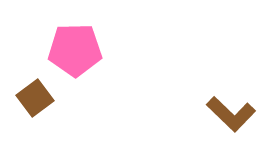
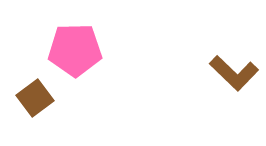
brown L-shape: moved 3 px right, 41 px up
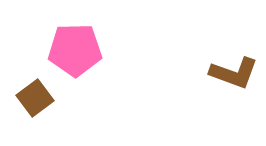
brown L-shape: rotated 24 degrees counterclockwise
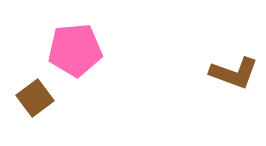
pink pentagon: rotated 4 degrees counterclockwise
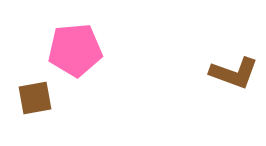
brown square: rotated 27 degrees clockwise
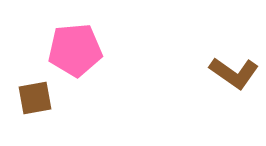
brown L-shape: rotated 15 degrees clockwise
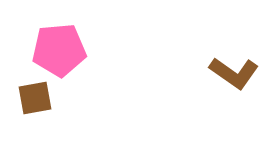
pink pentagon: moved 16 px left
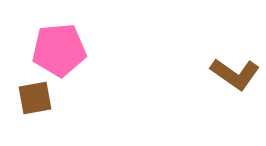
brown L-shape: moved 1 px right, 1 px down
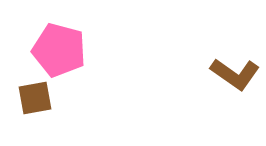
pink pentagon: rotated 20 degrees clockwise
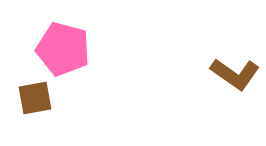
pink pentagon: moved 4 px right, 1 px up
